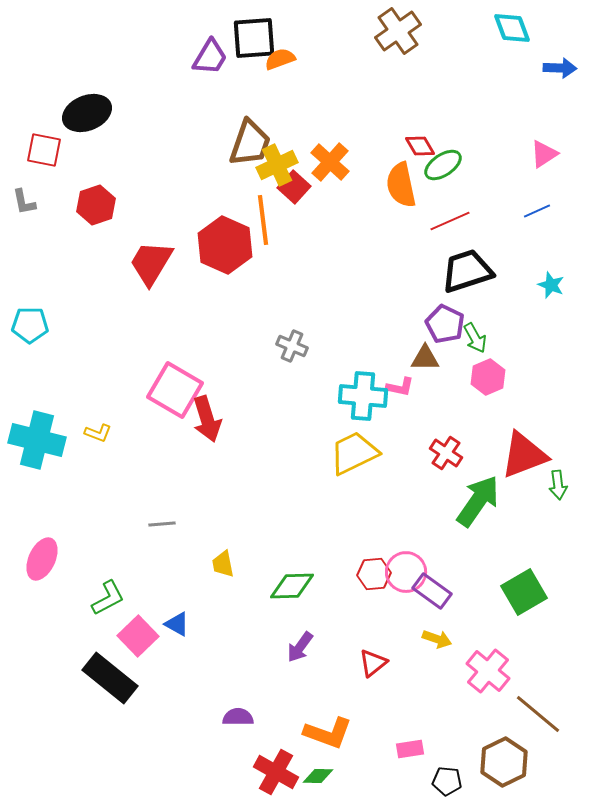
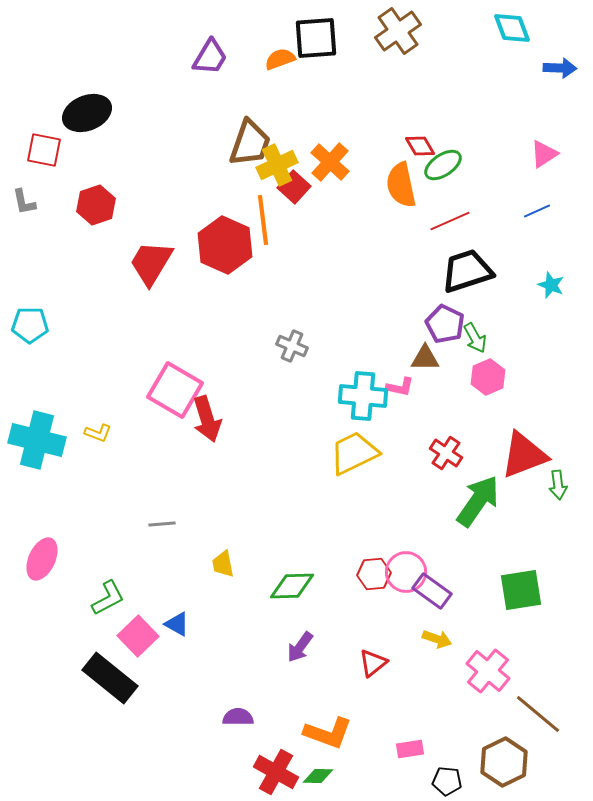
black square at (254, 38): moved 62 px right
green square at (524, 592): moved 3 px left, 2 px up; rotated 21 degrees clockwise
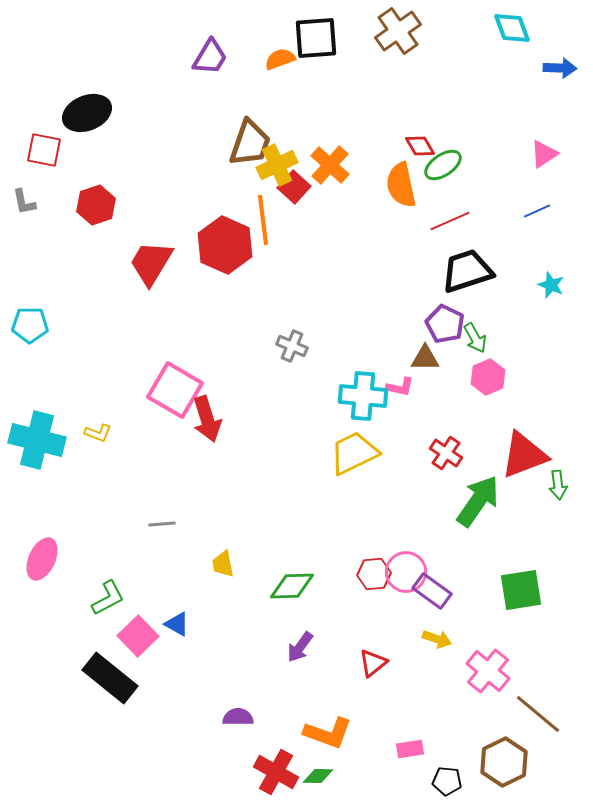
orange cross at (330, 162): moved 3 px down
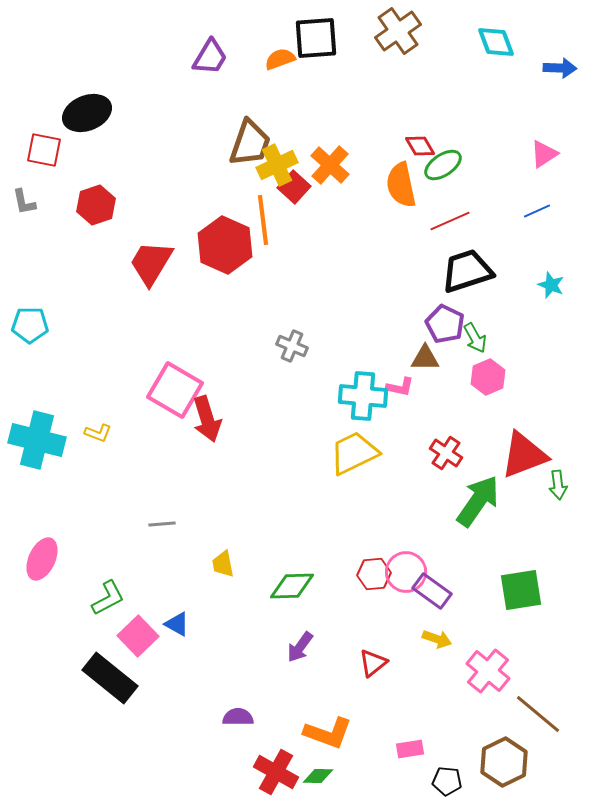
cyan diamond at (512, 28): moved 16 px left, 14 px down
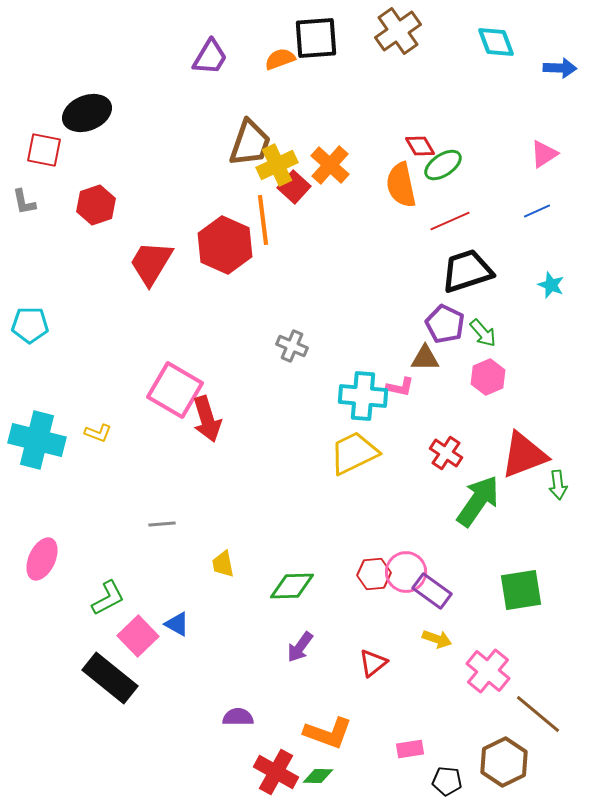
green arrow at (475, 338): moved 8 px right, 5 px up; rotated 12 degrees counterclockwise
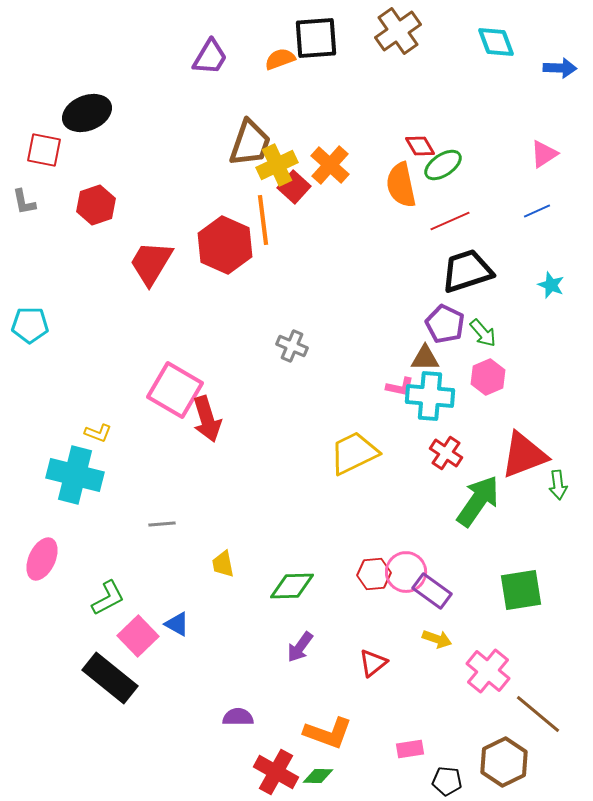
cyan cross at (363, 396): moved 67 px right
cyan cross at (37, 440): moved 38 px right, 35 px down
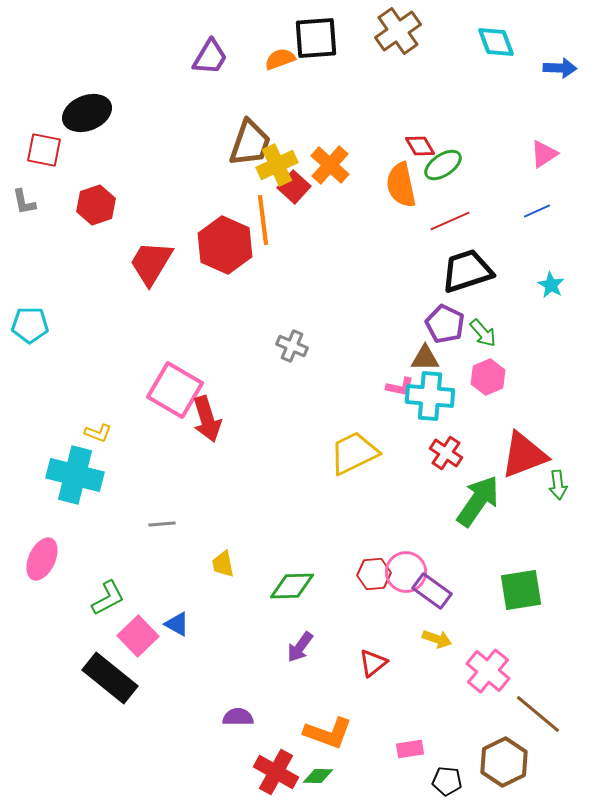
cyan star at (551, 285): rotated 8 degrees clockwise
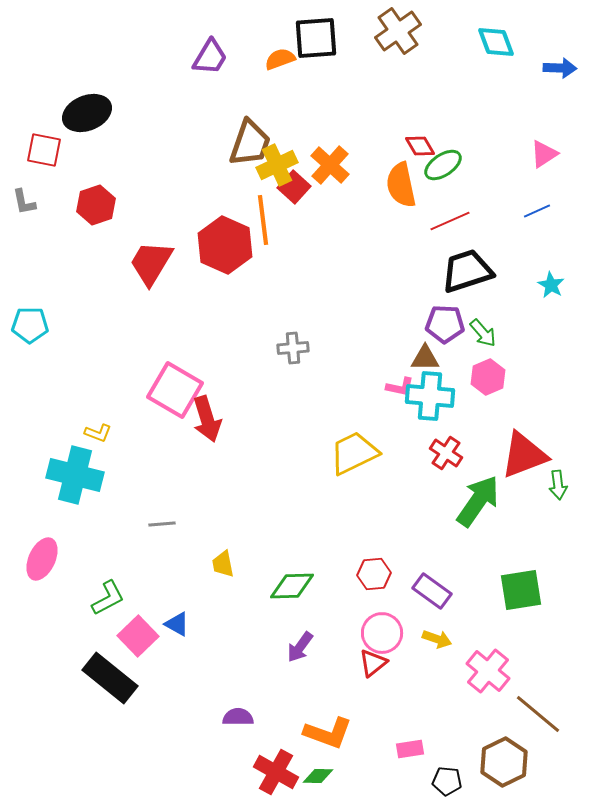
purple pentagon at (445, 324): rotated 24 degrees counterclockwise
gray cross at (292, 346): moved 1 px right, 2 px down; rotated 28 degrees counterclockwise
pink circle at (406, 572): moved 24 px left, 61 px down
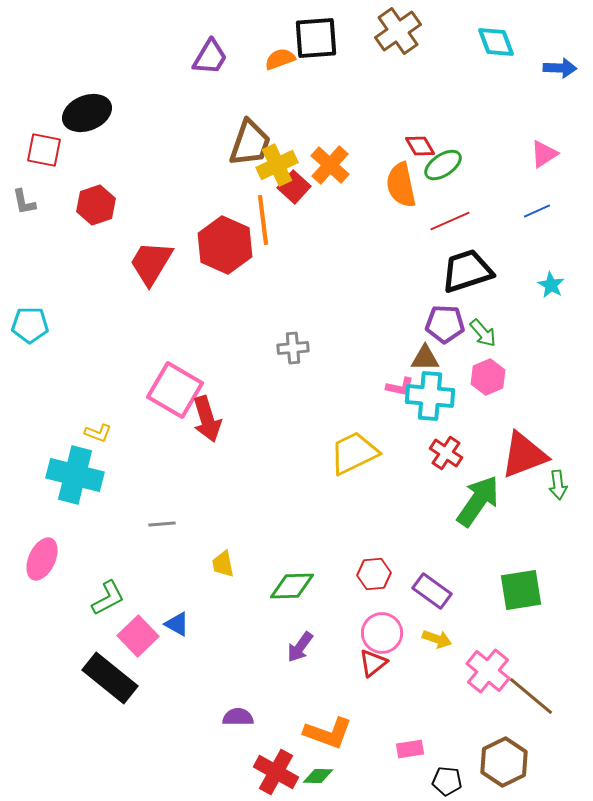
brown line at (538, 714): moved 7 px left, 18 px up
